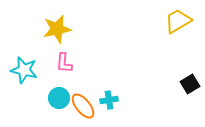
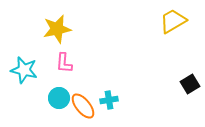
yellow trapezoid: moved 5 px left
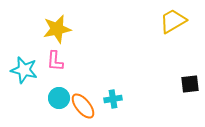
pink L-shape: moved 9 px left, 2 px up
black square: rotated 24 degrees clockwise
cyan cross: moved 4 px right, 1 px up
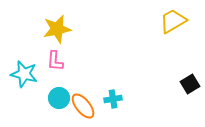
cyan star: moved 4 px down
black square: rotated 24 degrees counterclockwise
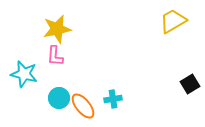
pink L-shape: moved 5 px up
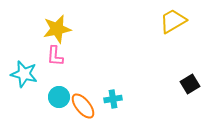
cyan circle: moved 1 px up
